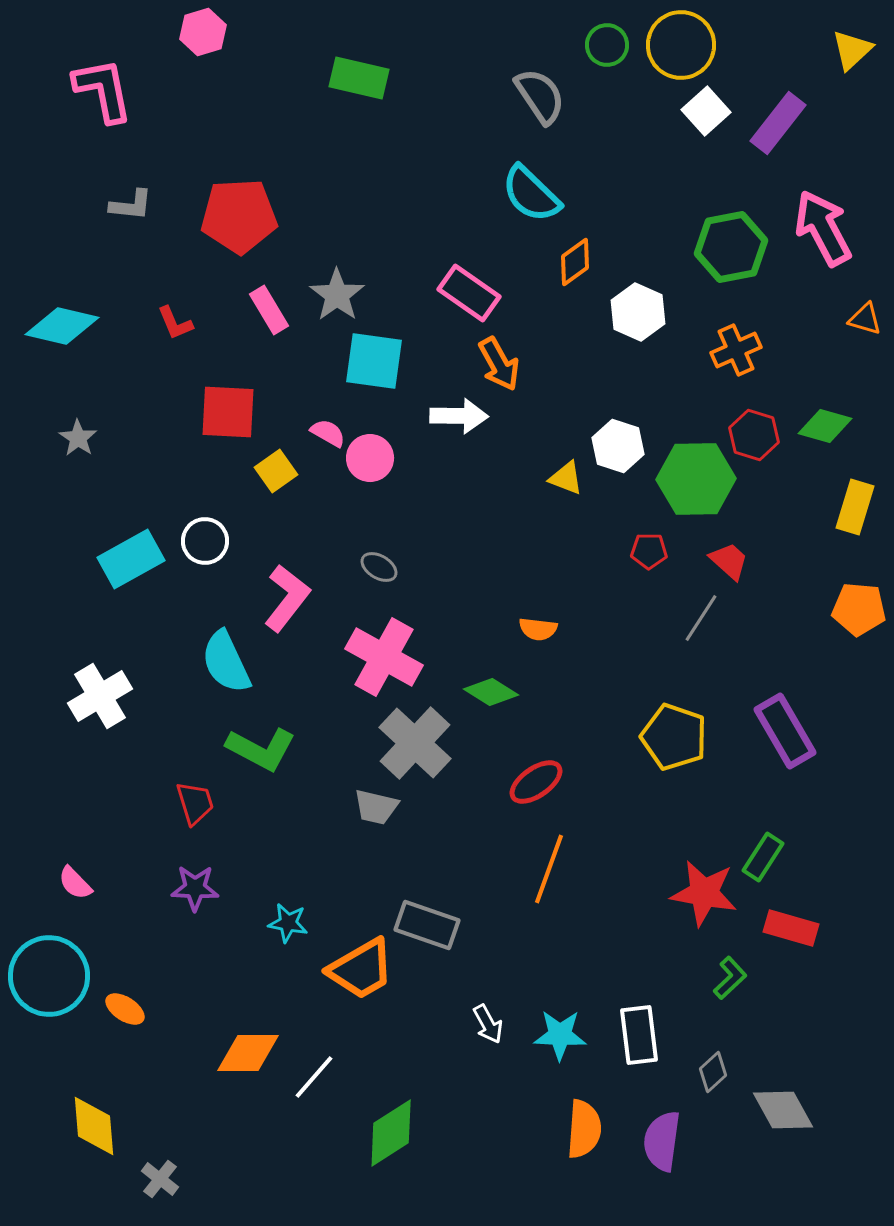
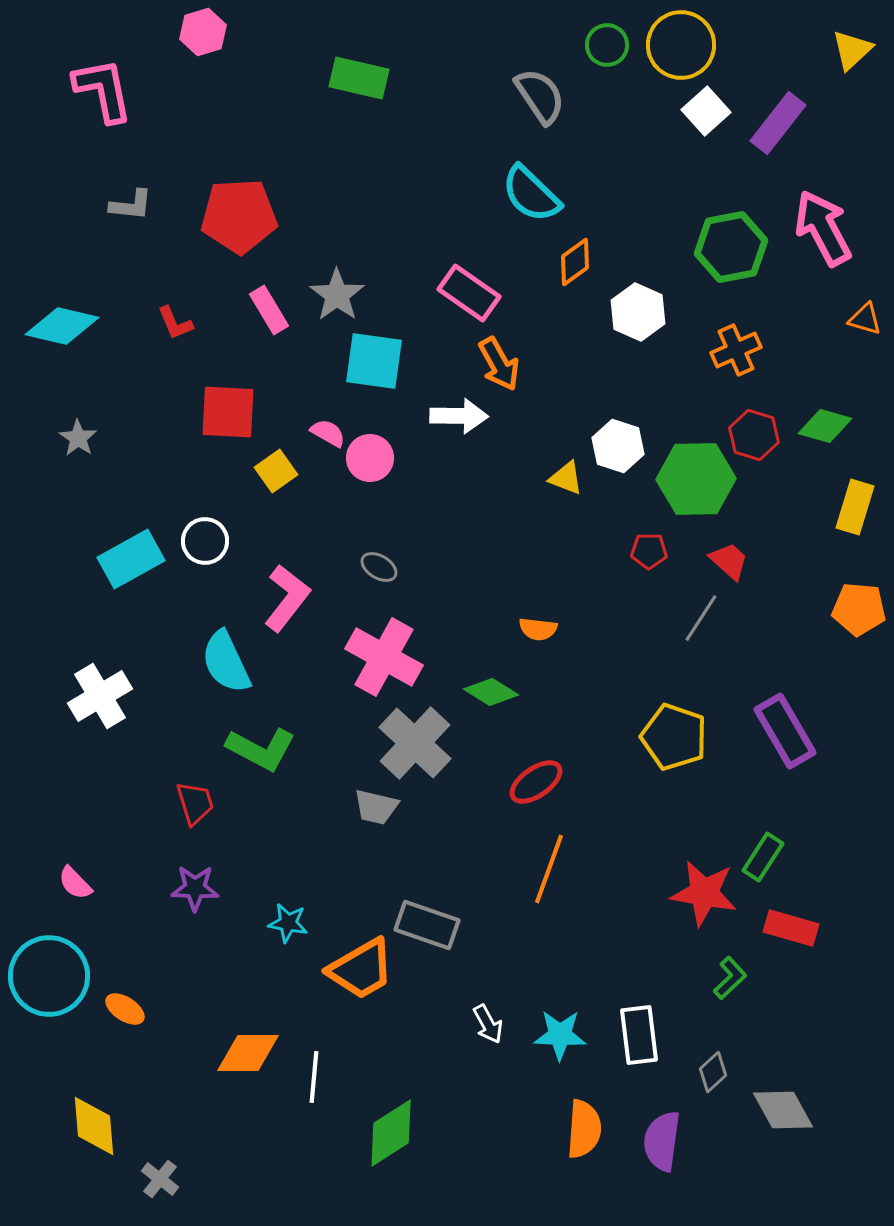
white line at (314, 1077): rotated 36 degrees counterclockwise
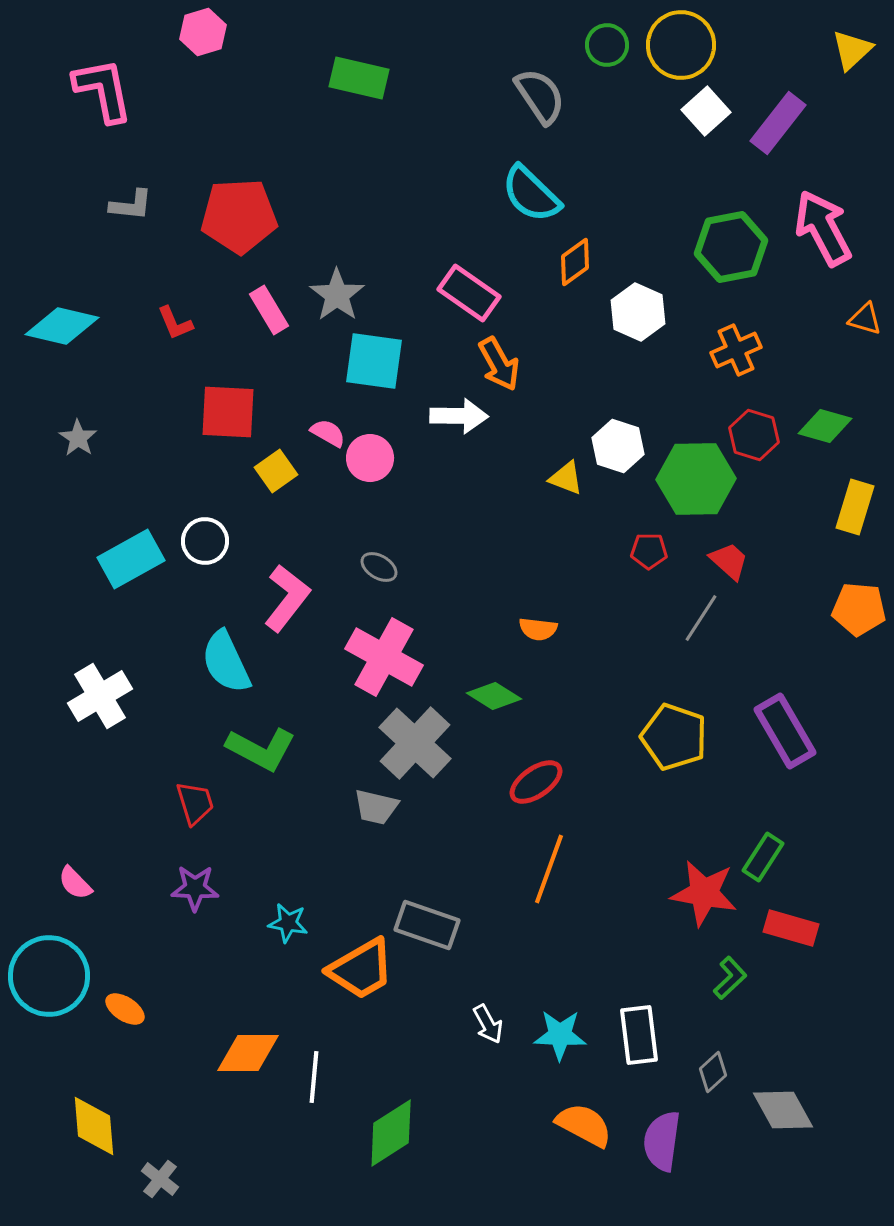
green diamond at (491, 692): moved 3 px right, 4 px down
orange semicircle at (584, 1129): moved 4 px up; rotated 66 degrees counterclockwise
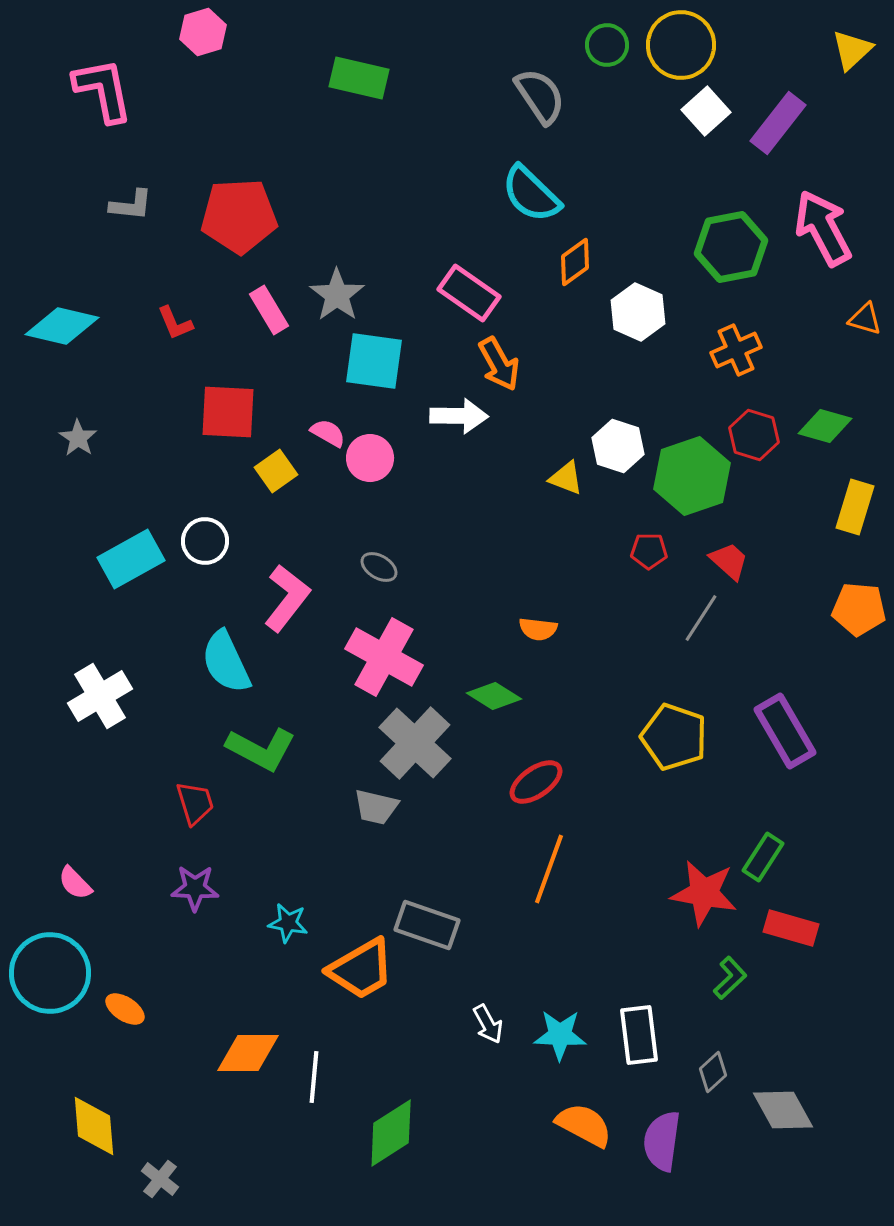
green hexagon at (696, 479): moved 4 px left, 3 px up; rotated 18 degrees counterclockwise
cyan circle at (49, 976): moved 1 px right, 3 px up
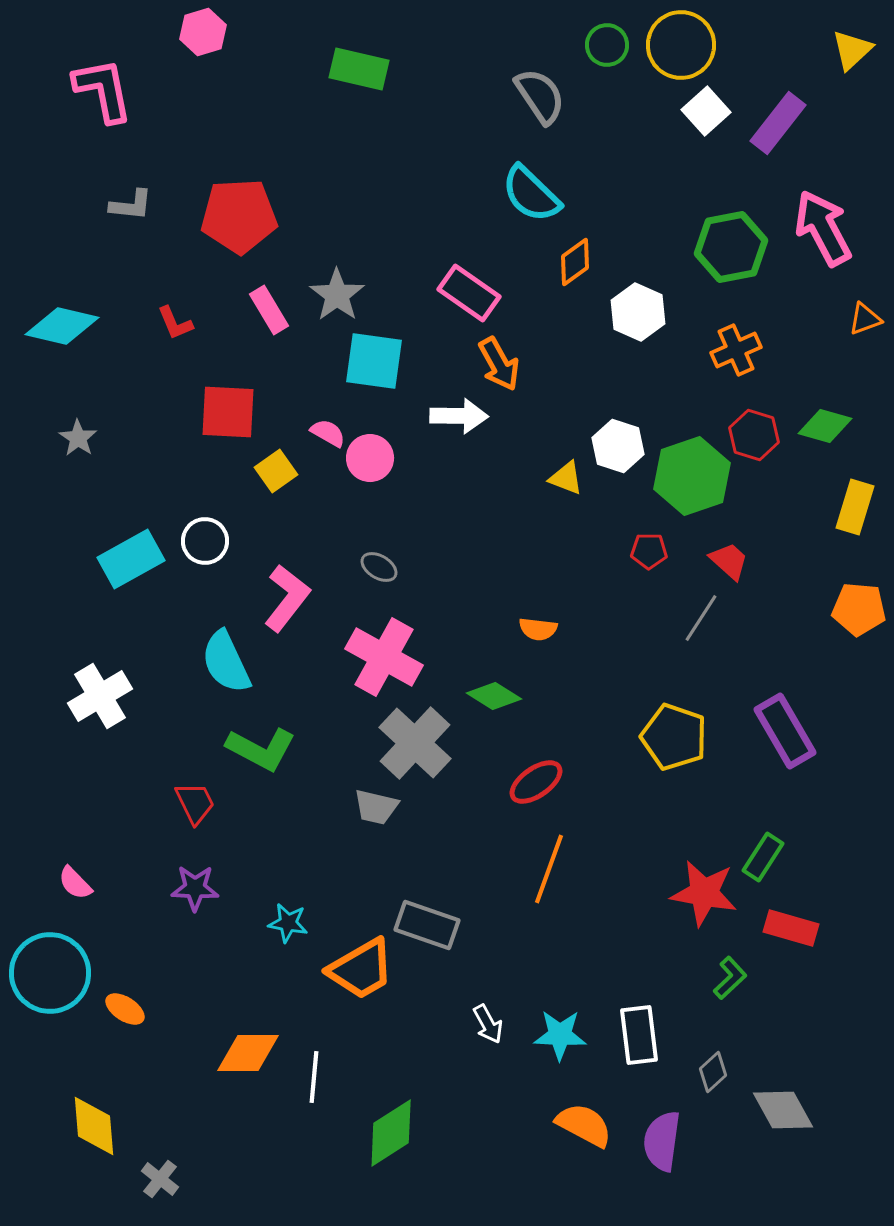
green rectangle at (359, 78): moved 9 px up
orange triangle at (865, 319): rotated 36 degrees counterclockwise
red trapezoid at (195, 803): rotated 9 degrees counterclockwise
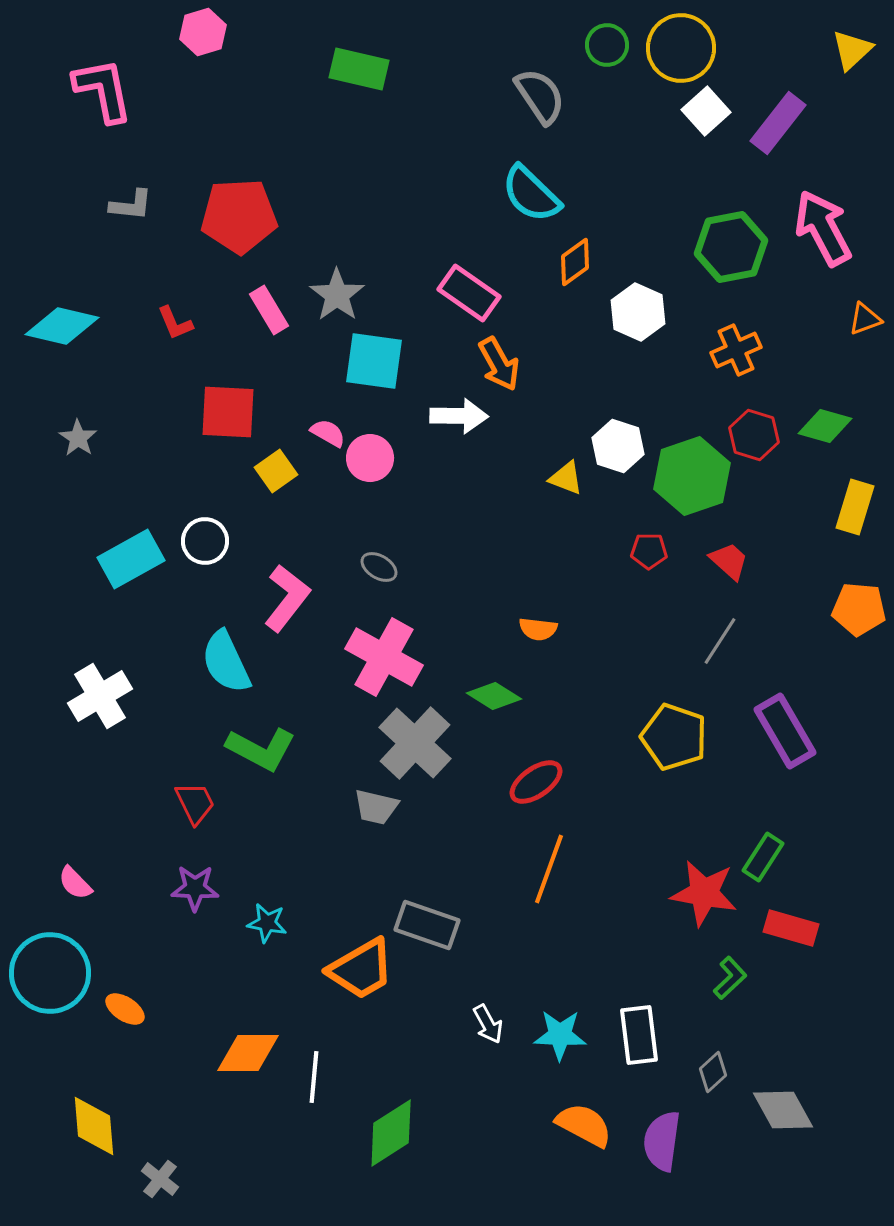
yellow circle at (681, 45): moved 3 px down
gray line at (701, 618): moved 19 px right, 23 px down
cyan star at (288, 923): moved 21 px left
